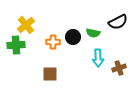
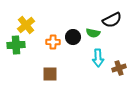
black semicircle: moved 6 px left, 2 px up
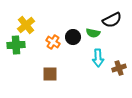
orange cross: rotated 32 degrees clockwise
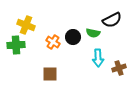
yellow cross: rotated 30 degrees counterclockwise
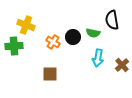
black semicircle: rotated 108 degrees clockwise
green cross: moved 2 px left, 1 px down
cyan arrow: rotated 12 degrees clockwise
brown cross: moved 3 px right, 3 px up; rotated 24 degrees counterclockwise
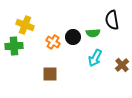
yellow cross: moved 1 px left
green semicircle: rotated 16 degrees counterclockwise
cyan arrow: moved 3 px left; rotated 18 degrees clockwise
